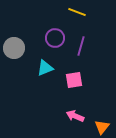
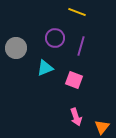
gray circle: moved 2 px right
pink square: rotated 30 degrees clockwise
pink arrow: moved 1 px right, 1 px down; rotated 132 degrees counterclockwise
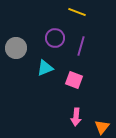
pink arrow: rotated 24 degrees clockwise
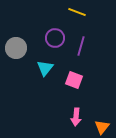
cyan triangle: rotated 30 degrees counterclockwise
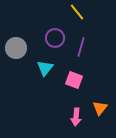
yellow line: rotated 30 degrees clockwise
purple line: moved 1 px down
orange triangle: moved 2 px left, 19 px up
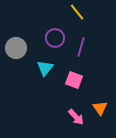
orange triangle: rotated 14 degrees counterclockwise
pink arrow: rotated 48 degrees counterclockwise
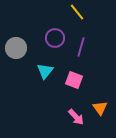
cyan triangle: moved 3 px down
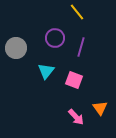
cyan triangle: moved 1 px right
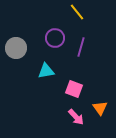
cyan triangle: rotated 42 degrees clockwise
pink square: moved 9 px down
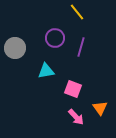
gray circle: moved 1 px left
pink square: moved 1 px left
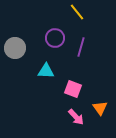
cyan triangle: rotated 12 degrees clockwise
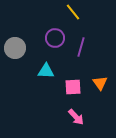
yellow line: moved 4 px left
pink square: moved 2 px up; rotated 24 degrees counterclockwise
orange triangle: moved 25 px up
